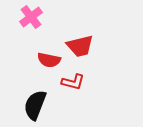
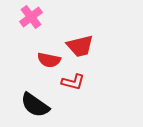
black semicircle: rotated 76 degrees counterclockwise
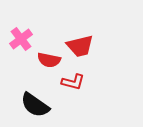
pink cross: moved 10 px left, 22 px down
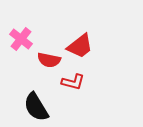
pink cross: rotated 15 degrees counterclockwise
red trapezoid: rotated 24 degrees counterclockwise
black semicircle: moved 1 px right, 2 px down; rotated 24 degrees clockwise
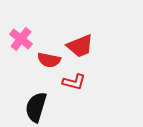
red trapezoid: rotated 16 degrees clockwise
red L-shape: moved 1 px right
black semicircle: rotated 48 degrees clockwise
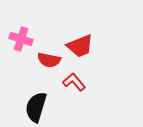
pink cross: rotated 20 degrees counterclockwise
red L-shape: rotated 145 degrees counterclockwise
